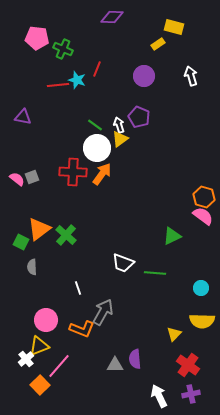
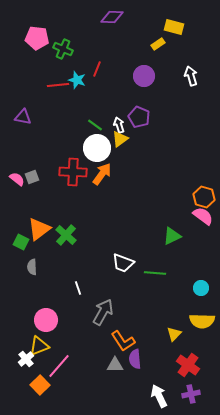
orange L-shape at (82, 329): moved 41 px right, 12 px down; rotated 35 degrees clockwise
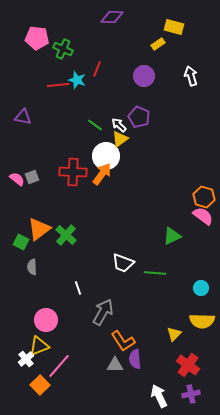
white arrow at (119, 125): rotated 28 degrees counterclockwise
white circle at (97, 148): moved 9 px right, 8 px down
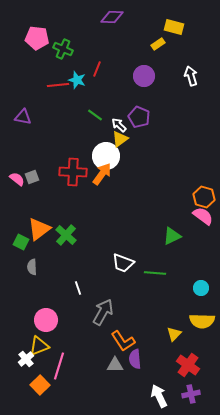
green line at (95, 125): moved 10 px up
pink line at (59, 366): rotated 24 degrees counterclockwise
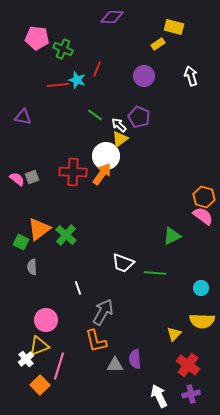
orange L-shape at (123, 341): moved 27 px left; rotated 20 degrees clockwise
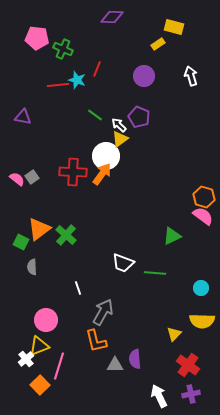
gray square at (32, 177): rotated 16 degrees counterclockwise
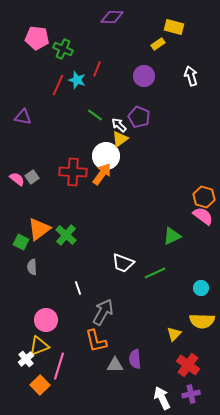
red line at (58, 85): rotated 60 degrees counterclockwise
green line at (155, 273): rotated 30 degrees counterclockwise
white arrow at (159, 396): moved 3 px right, 2 px down
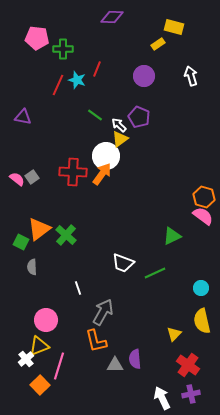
green cross at (63, 49): rotated 24 degrees counterclockwise
yellow semicircle at (202, 321): rotated 75 degrees clockwise
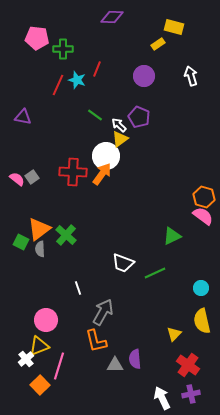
gray semicircle at (32, 267): moved 8 px right, 18 px up
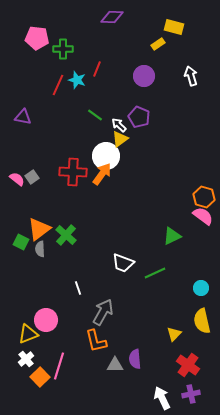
yellow triangle at (39, 346): moved 11 px left, 12 px up
orange square at (40, 385): moved 8 px up
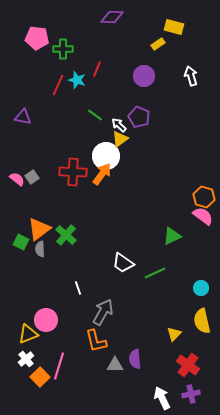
white trapezoid at (123, 263): rotated 15 degrees clockwise
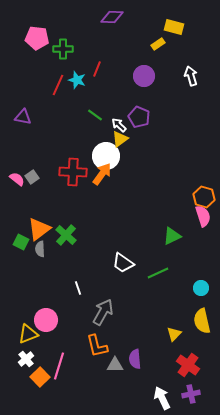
pink semicircle at (203, 216): rotated 35 degrees clockwise
green line at (155, 273): moved 3 px right
orange L-shape at (96, 341): moved 1 px right, 5 px down
